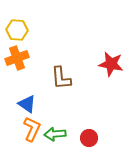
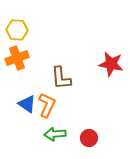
orange L-shape: moved 15 px right, 24 px up
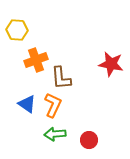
orange cross: moved 19 px right, 2 px down
orange L-shape: moved 6 px right
red circle: moved 2 px down
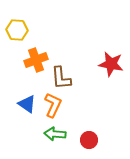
green arrow: rotated 10 degrees clockwise
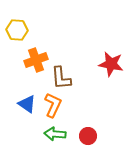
red circle: moved 1 px left, 4 px up
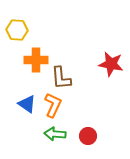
orange cross: rotated 20 degrees clockwise
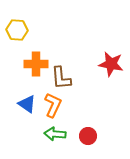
orange cross: moved 4 px down
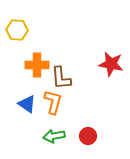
orange cross: moved 1 px right, 1 px down
orange L-shape: moved 3 px up; rotated 10 degrees counterclockwise
green arrow: moved 1 px left, 2 px down; rotated 15 degrees counterclockwise
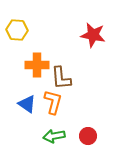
red star: moved 18 px left, 29 px up
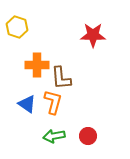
yellow hexagon: moved 3 px up; rotated 15 degrees clockwise
red star: rotated 10 degrees counterclockwise
